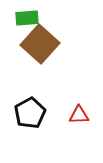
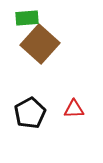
red triangle: moved 5 px left, 6 px up
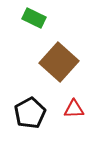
green rectangle: moved 7 px right; rotated 30 degrees clockwise
brown square: moved 19 px right, 18 px down
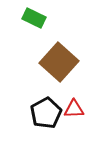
black pentagon: moved 16 px right
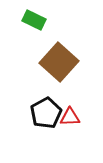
green rectangle: moved 2 px down
red triangle: moved 4 px left, 8 px down
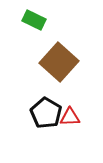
black pentagon: rotated 12 degrees counterclockwise
